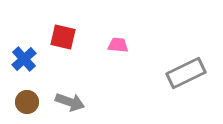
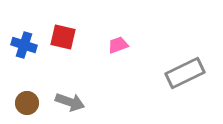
pink trapezoid: rotated 25 degrees counterclockwise
blue cross: moved 14 px up; rotated 30 degrees counterclockwise
gray rectangle: moved 1 px left
brown circle: moved 1 px down
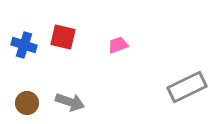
gray rectangle: moved 2 px right, 14 px down
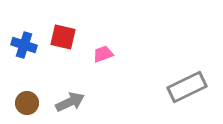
pink trapezoid: moved 15 px left, 9 px down
gray arrow: rotated 44 degrees counterclockwise
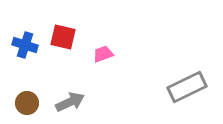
blue cross: moved 1 px right
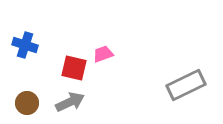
red square: moved 11 px right, 31 px down
gray rectangle: moved 1 px left, 2 px up
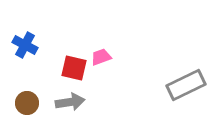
blue cross: rotated 10 degrees clockwise
pink trapezoid: moved 2 px left, 3 px down
gray arrow: rotated 16 degrees clockwise
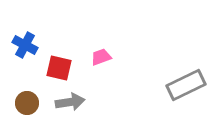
red square: moved 15 px left
